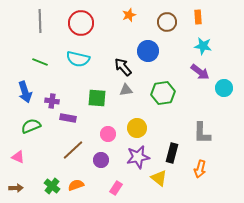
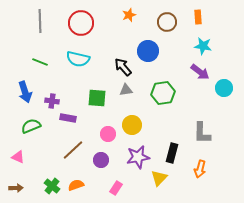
yellow circle: moved 5 px left, 3 px up
yellow triangle: rotated 36 degrees clockwise
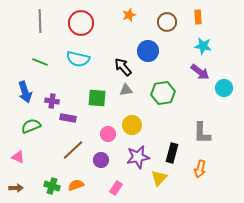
green cross: rotated 21 degrees counterclockwise
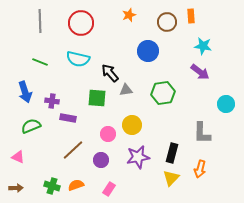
orange rectangle: moved 7 px left, 1 px up
black arrow: moved 13 px left, 6 px down
cyan circle: moved 2 px right, 16 px down
yellow triangle: moved 12 px right
pink rectangle: moved 7 px left, 1 px down
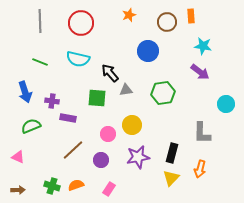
brown arrow: moved 2 px right, 2 px down
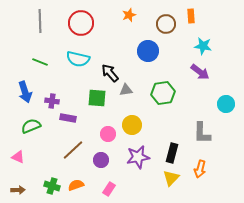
brown circle: moved 1 px left, 2 px down
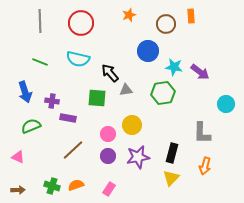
cyan star: moved 29 px left, 21 px down
purple circle: moved 7 px right, 4 px up
orange arrow: moved 5 px right, 3 px up
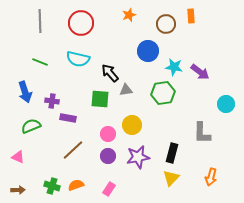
green square: moved 3 px right, 1 px down
orange arrow: moved 6 px right, 11 px down
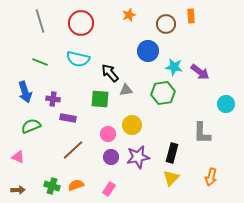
gray line: rotated 15 degrees counterclockwise
purple cross: moved 1 px right, 2 px up
purple circle: moved 3 px right, 1 px down
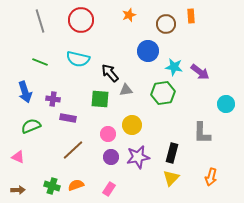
red circle: moved 3 px up
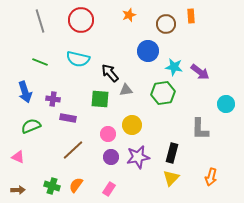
gray L-shape: moved 2 px left, 4 px up
orange semicircle: rotated 35 degrees counterclockwise
